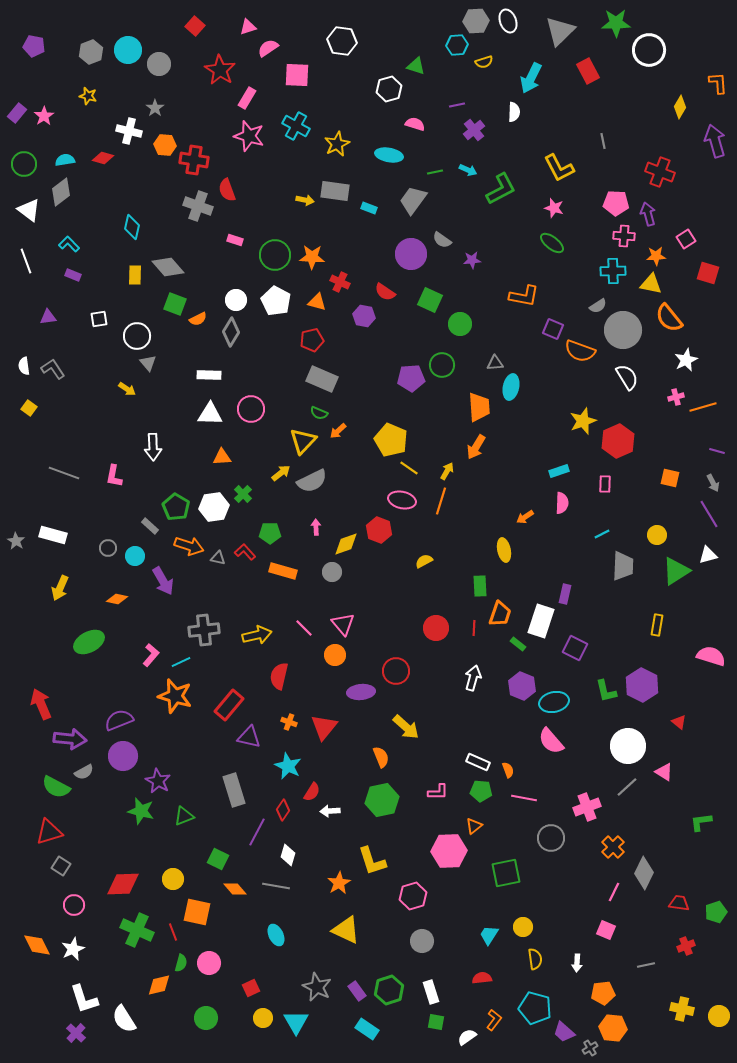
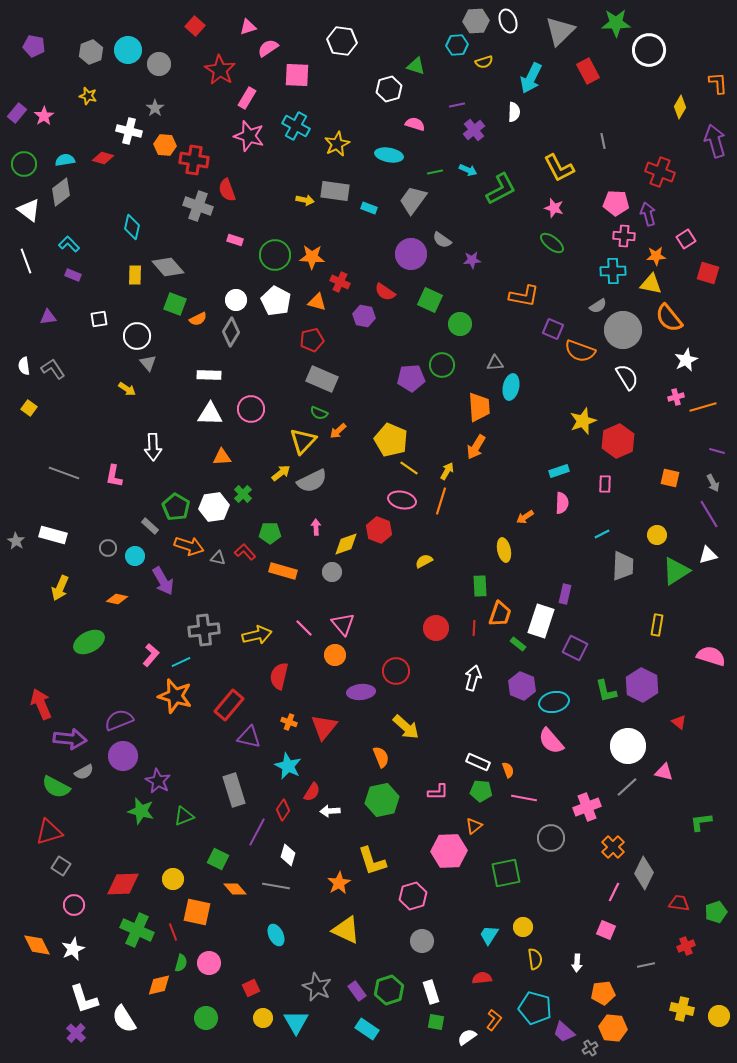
pink triangle at (664, 772): rotated 18 degrees counterclockwise
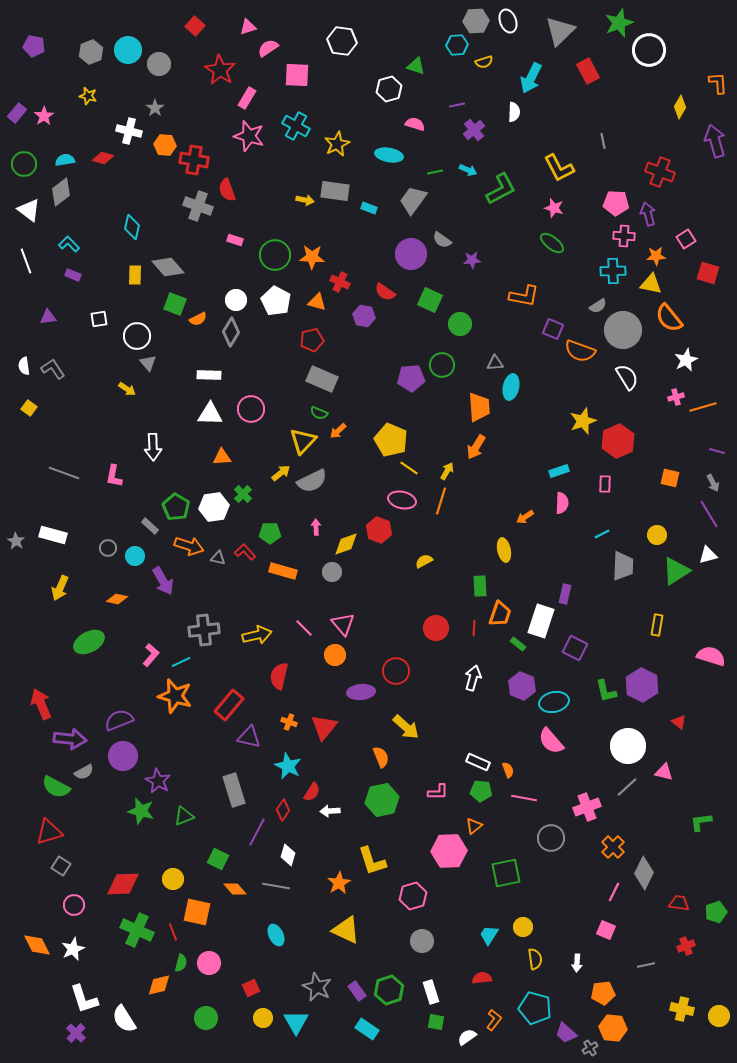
green star at (616, 23): moved 3 px right; rotated 20 degrees counterclockwise
purple trapezoid at (564, 1032): moved 2 px right, 1 px down
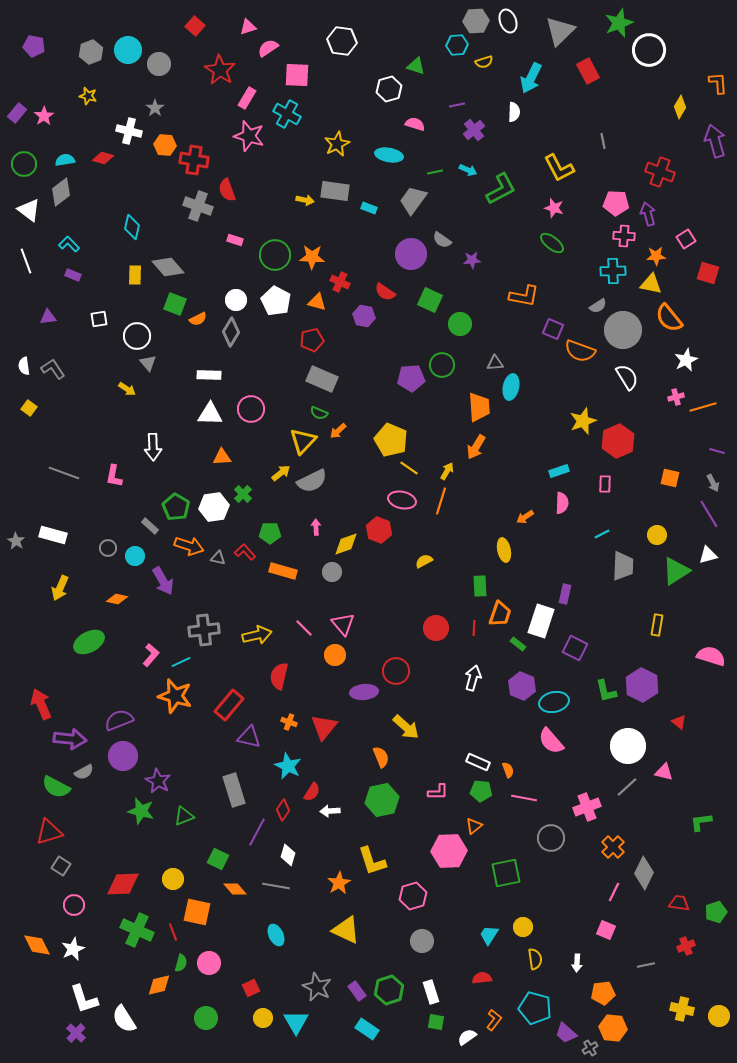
cyan cross at (296, 126): moved 9 px left, 12 px up
purple ellipse at (361, 692): moved 3 px right
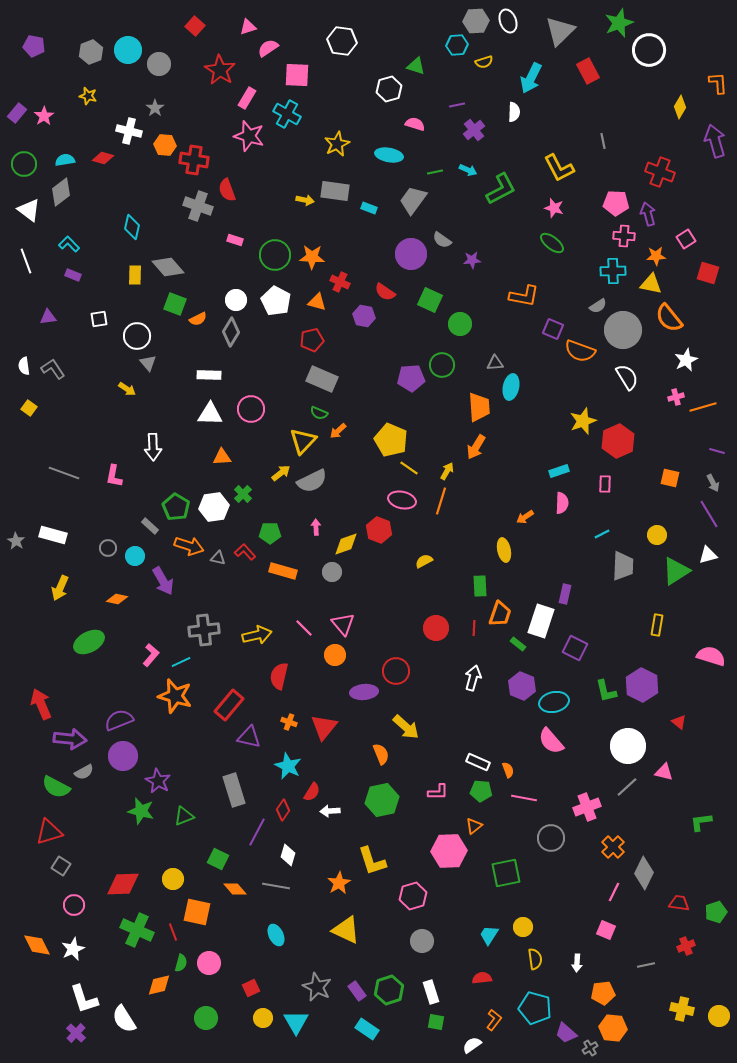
orange semicircle at (381, 757): moved 3 px up
white semicircle at (467, 1037): moved 5 px right, 8 px down
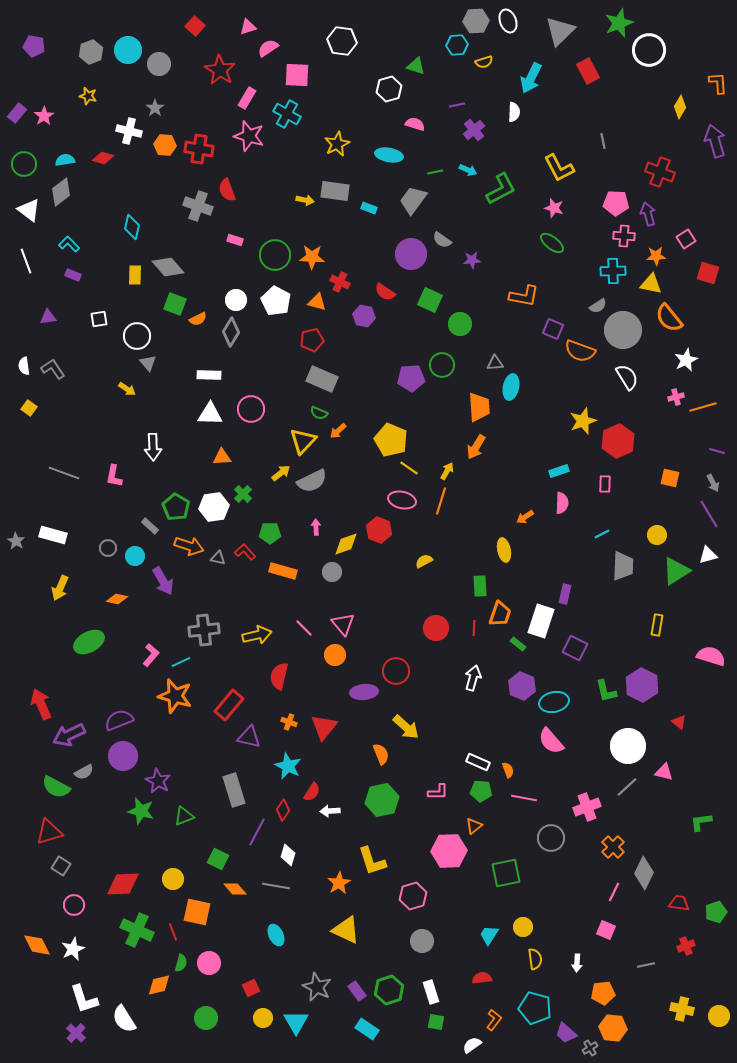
red cross at (194, 160): moved 5 px right, 11 px up
purple arrow at (70, 739): moved 1 px left, 4 px up; rotated 148 degrees clockwise
